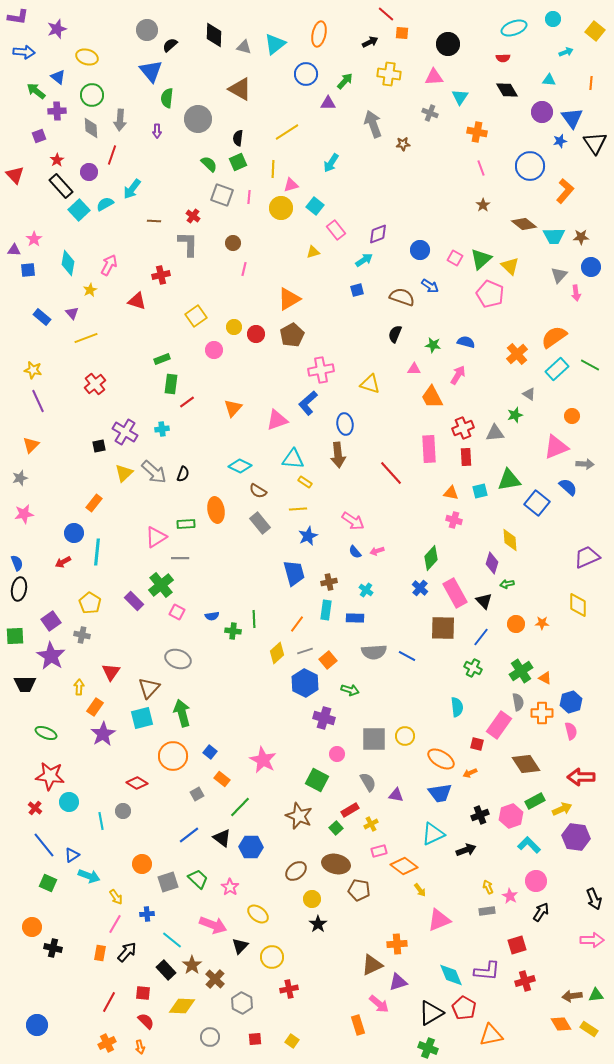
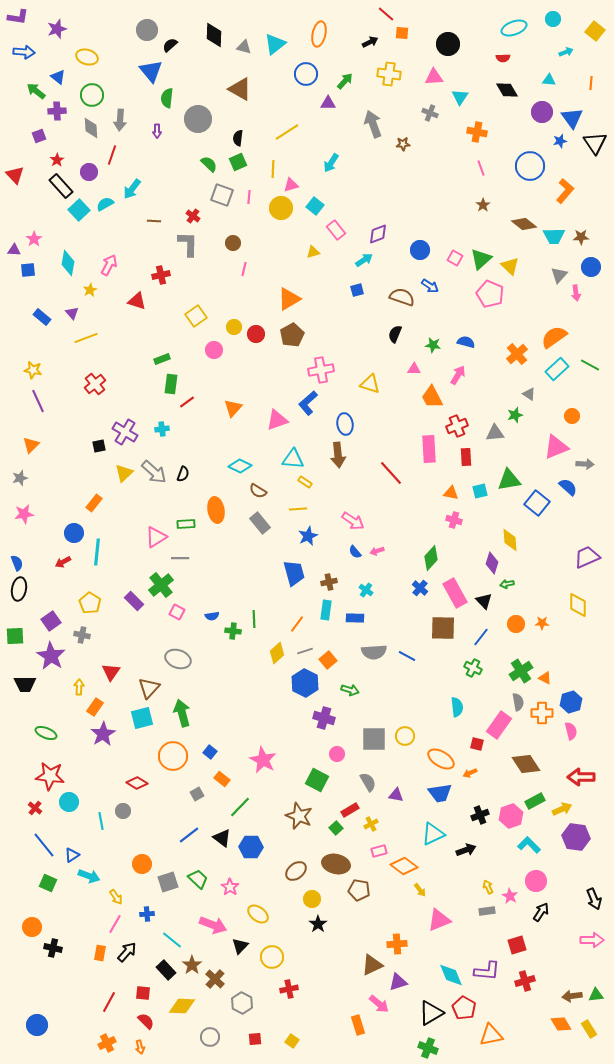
red cross at (463, 428): moved 6 px left, 2 px up
yellow rectangle at (589, 1029): rotated 24 degrees clockwise
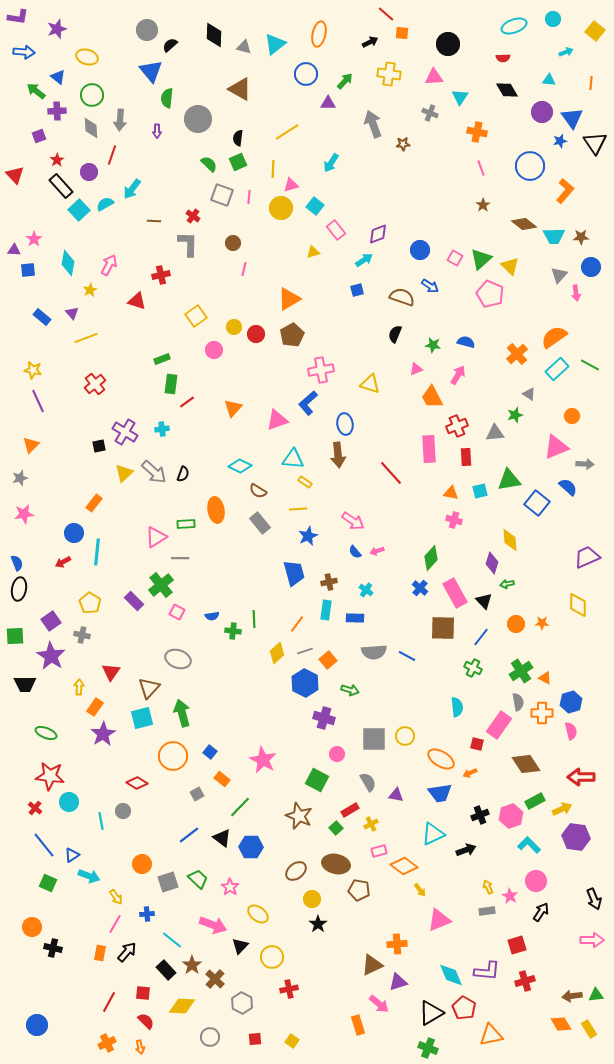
cyan ellipse at (514, 28): moved 2 px up
pink triangle at (414, 369): moved 2 px right; rotated 24 degrees counterclockwise
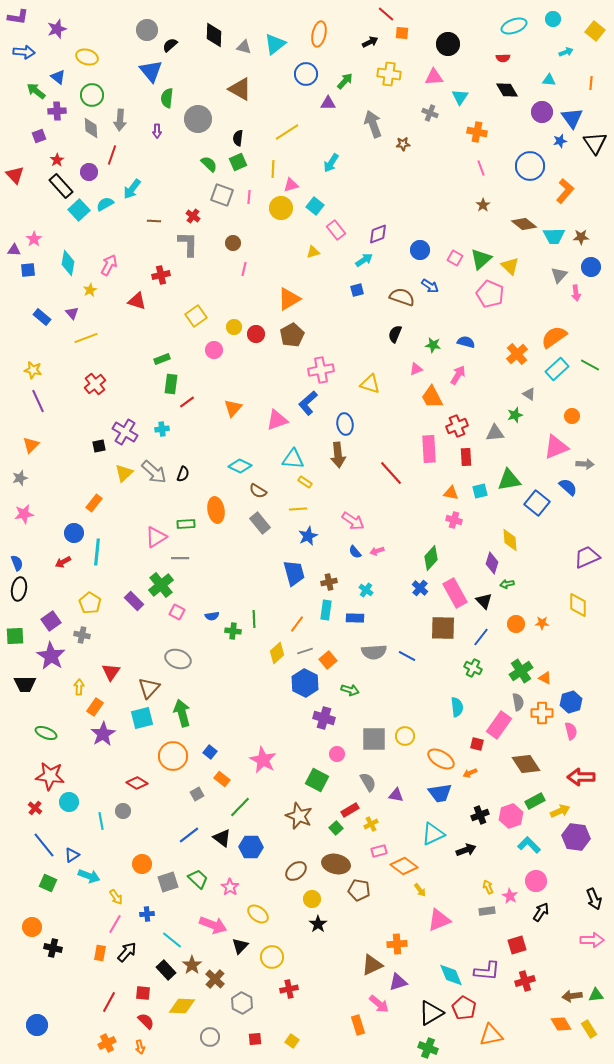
yellow arrow at (562, 809): moved 2 px left, 2 px down
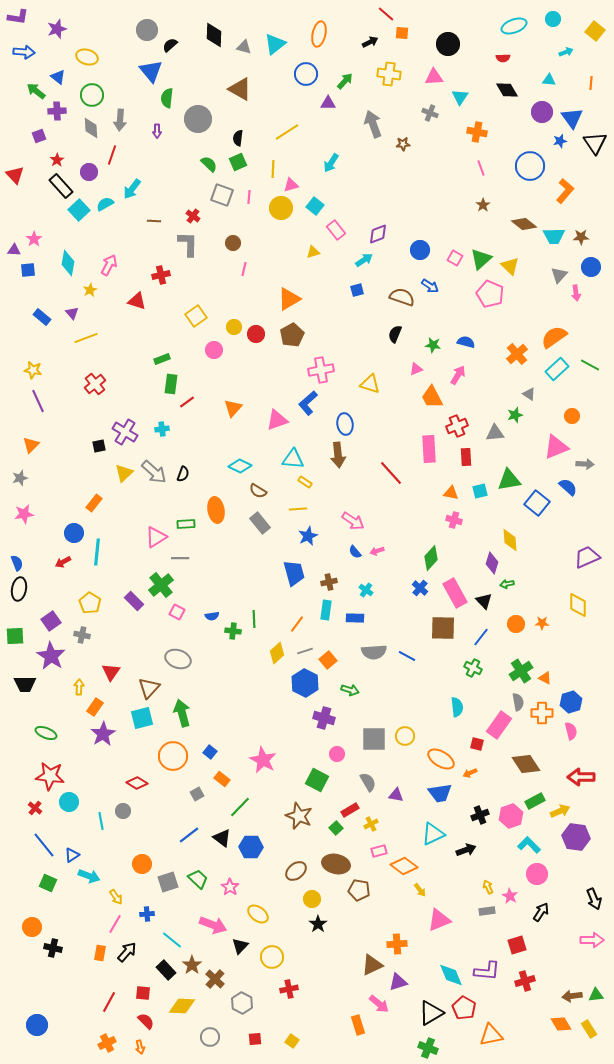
pink circle at (536, 881): moved 1 px right, 7 px up
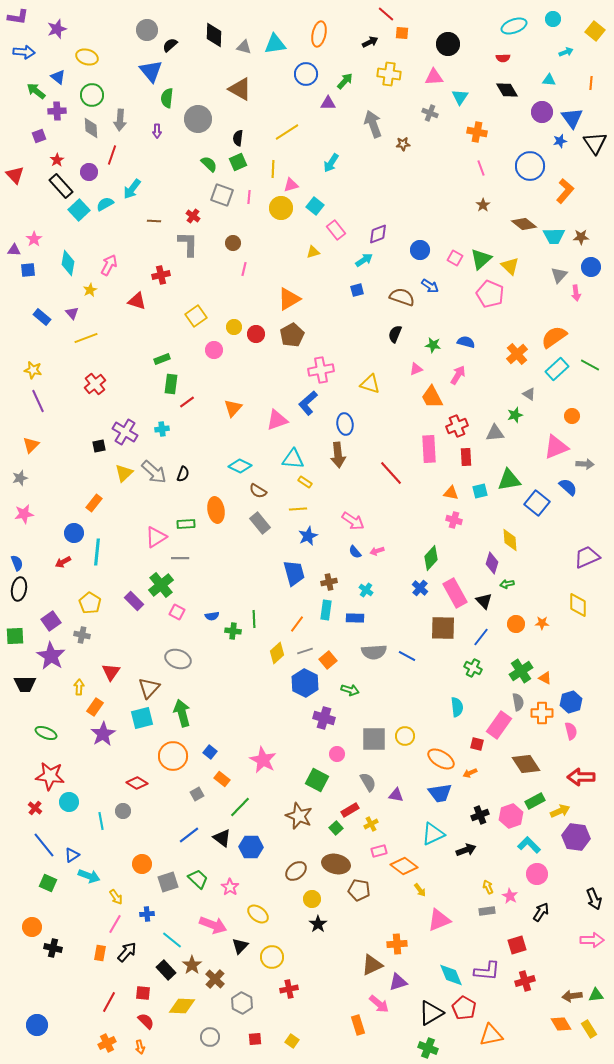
cyan triangle at (275, 44): rotated 30 degrees clockwise
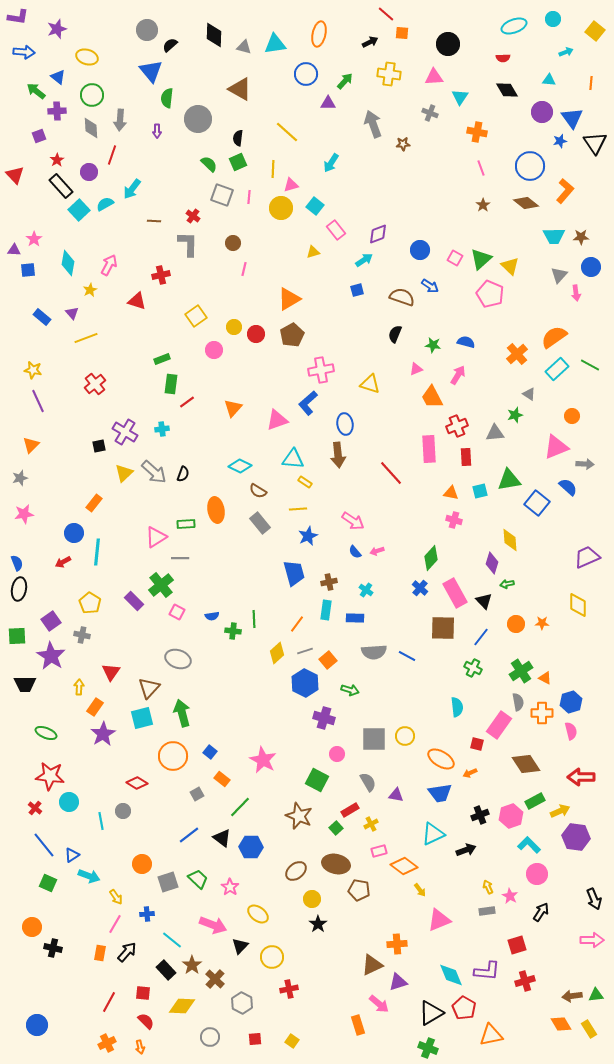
yellow line at (287, 132): rotated 75 degrees clockwise
brown diamond at (524, 224): moved 2 px right, 21 px up
green square at (15, 636): moved 2 px right
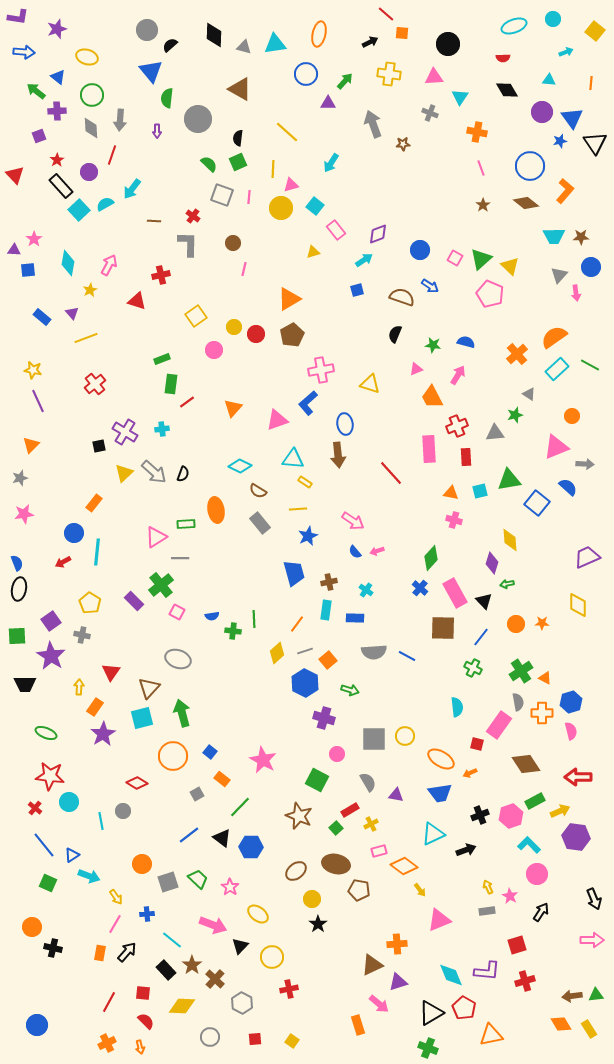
red arrow at (581, 777): moved 3 px left
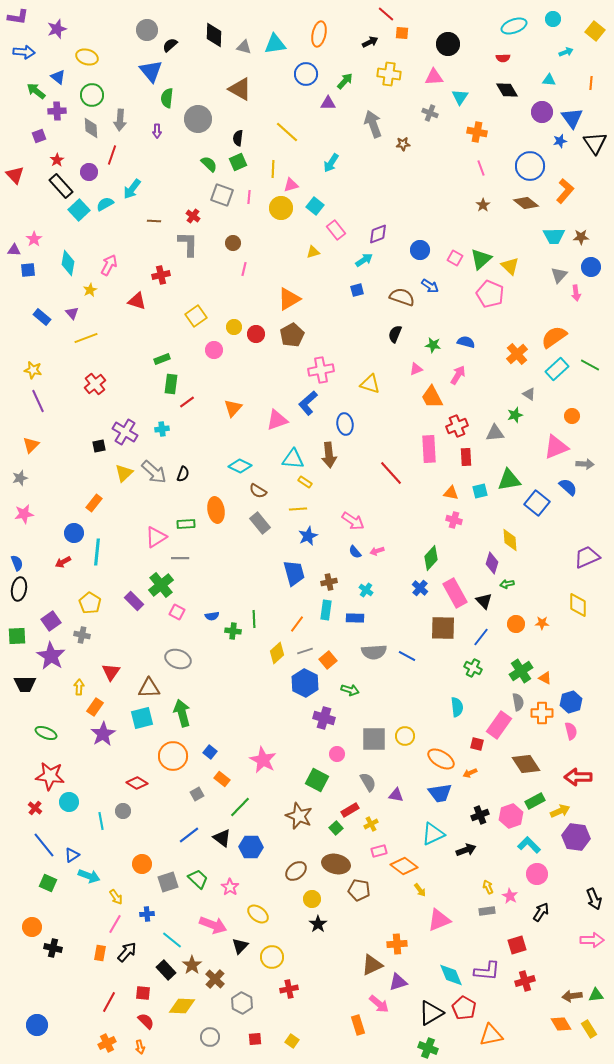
brown arrow at (338, 455): moved 9 px left
brown triangle at (149, 688): rotated 45 degrees clockwise
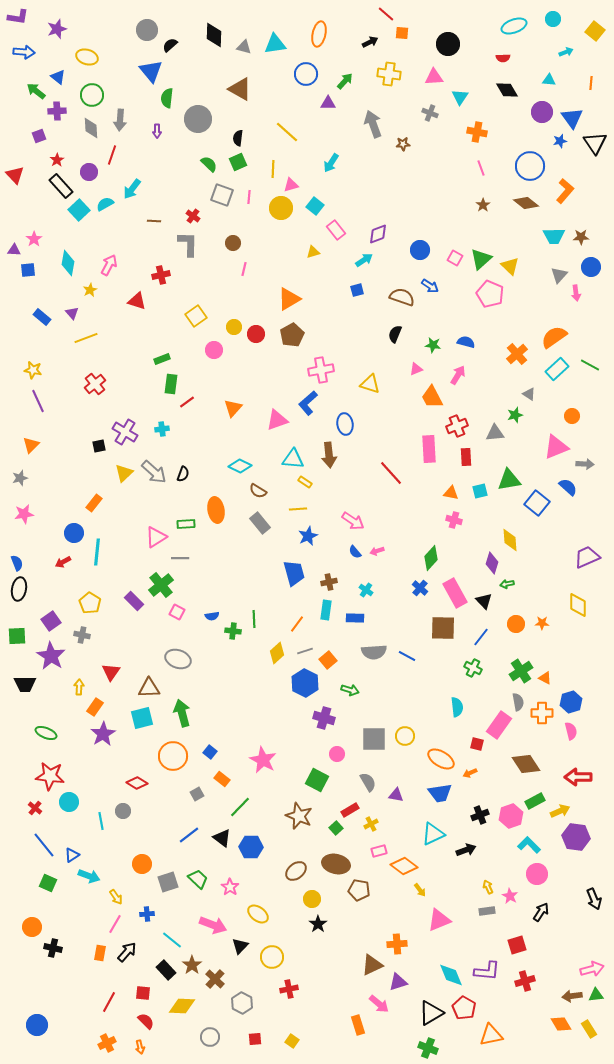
pink arrow at (592, 940): moved 29 px down; rotated 15 degrees counterclockwise
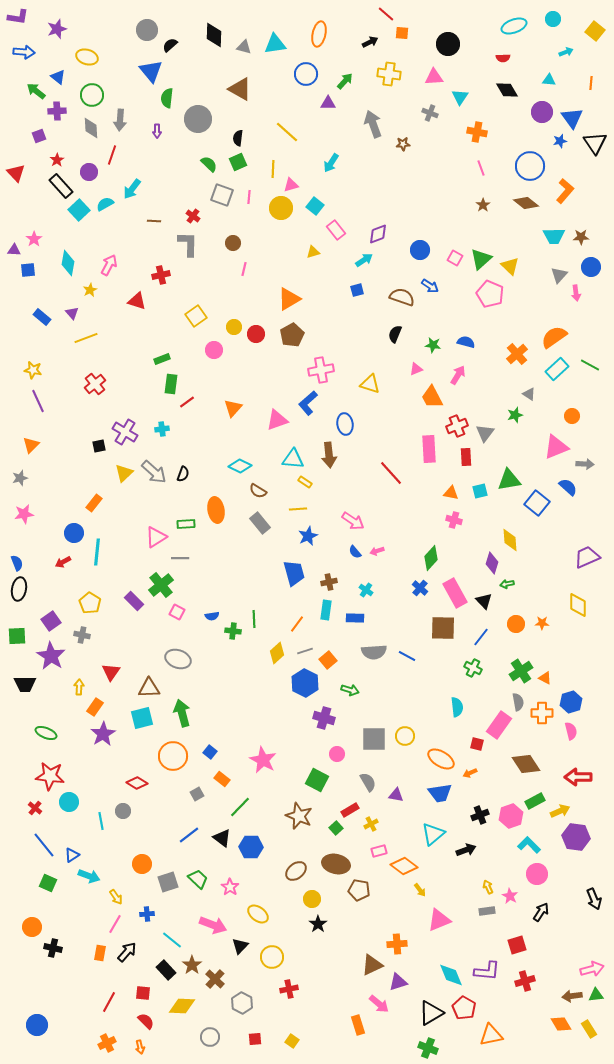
red triangle at (15, 175): moved 1 px right, 2 px up
gray triangle at (495, 433): moved 10 px left; rotated 48 degrees counterclockwise
cyan triangle at (433, 834): rotated 15 degrees counterclockwise
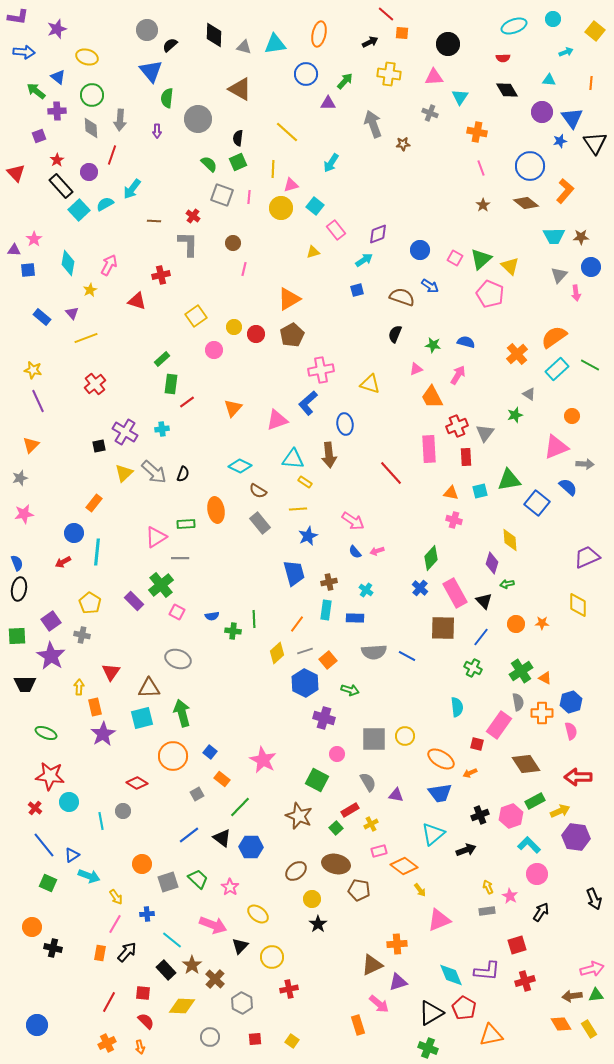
green rectangle at (162, 359): rotated 21 degrees counterclockwise
orange rectangle at (95, 707): rotated 48 degrees counterclockwise
